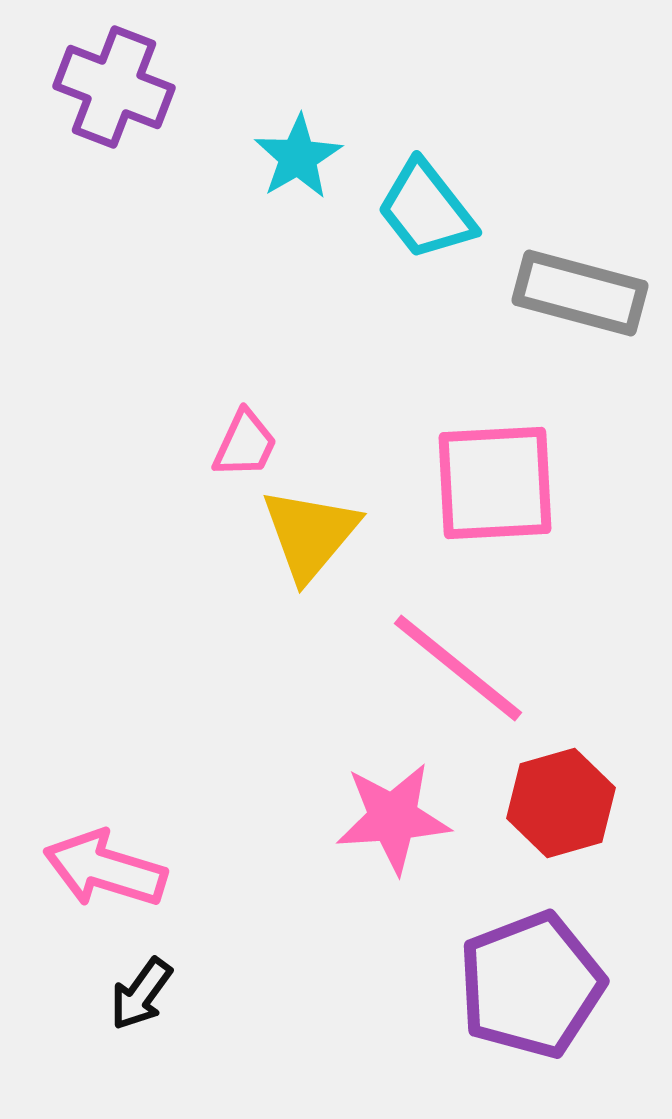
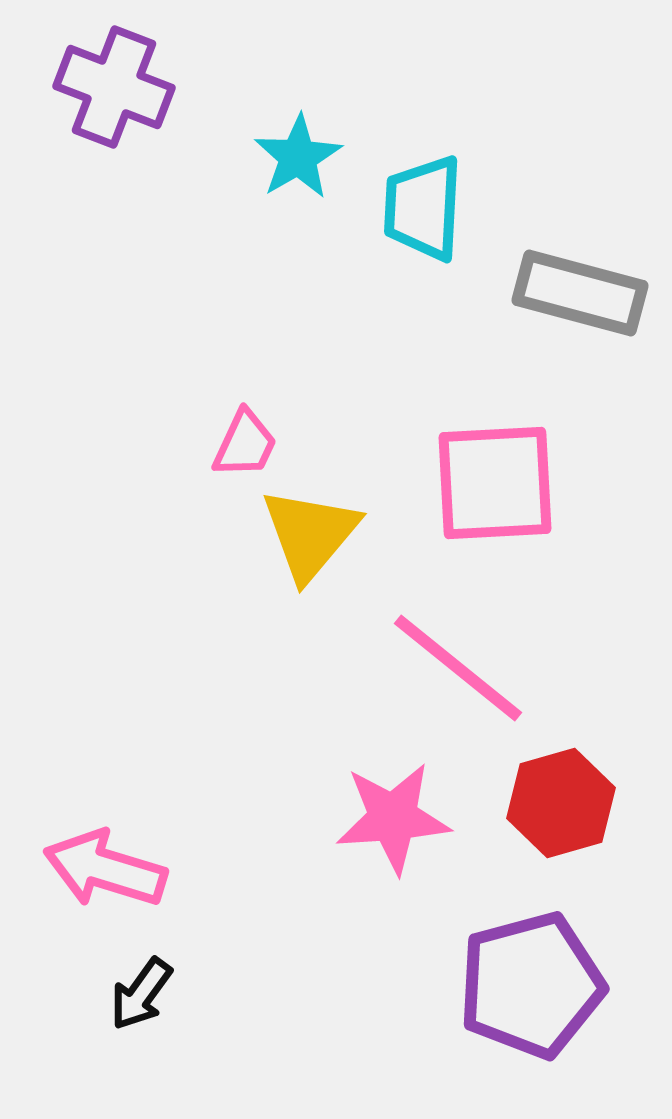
cyan trapezoid: moved 3 px left, 2 px up; rotated 41 degrees clockwise
purple pentagon: rotated 6 degrees clockwise
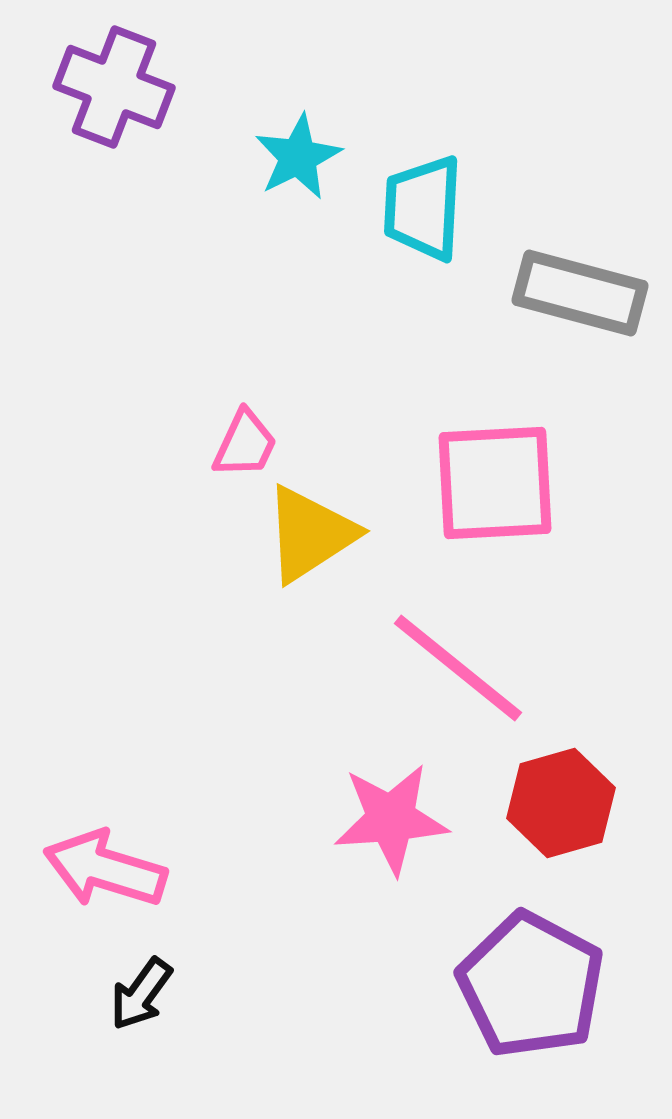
cyan star: rotated 4 degrees clockwise
yellow triangle: rotated 17 degrees clockwise
pink star: moved 2 px left, 1 px down
purple pentagon: rotated 29 degrees counterclockwise
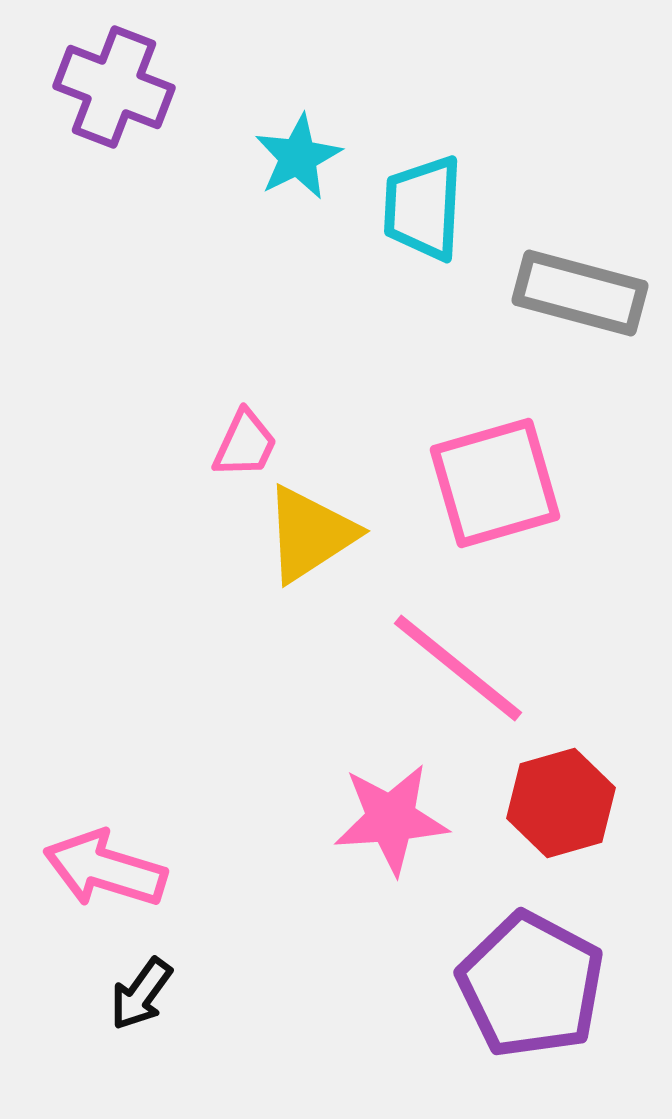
pink square: rotated 13 degrees counterclockwise
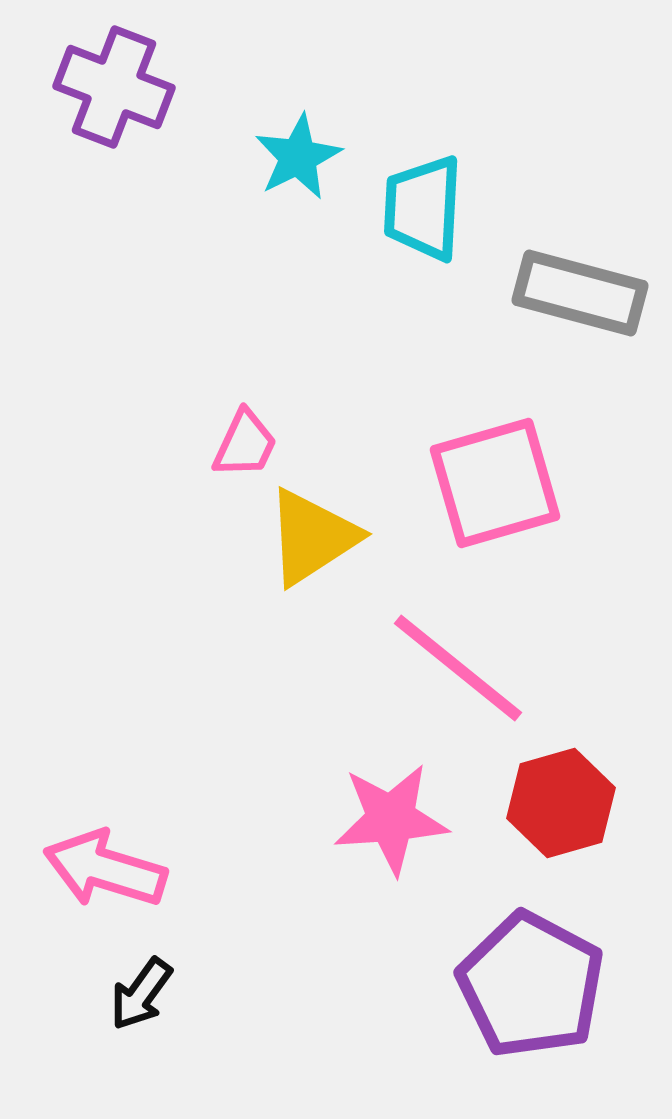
yellow triangle: moved 2 px right, 3 px down
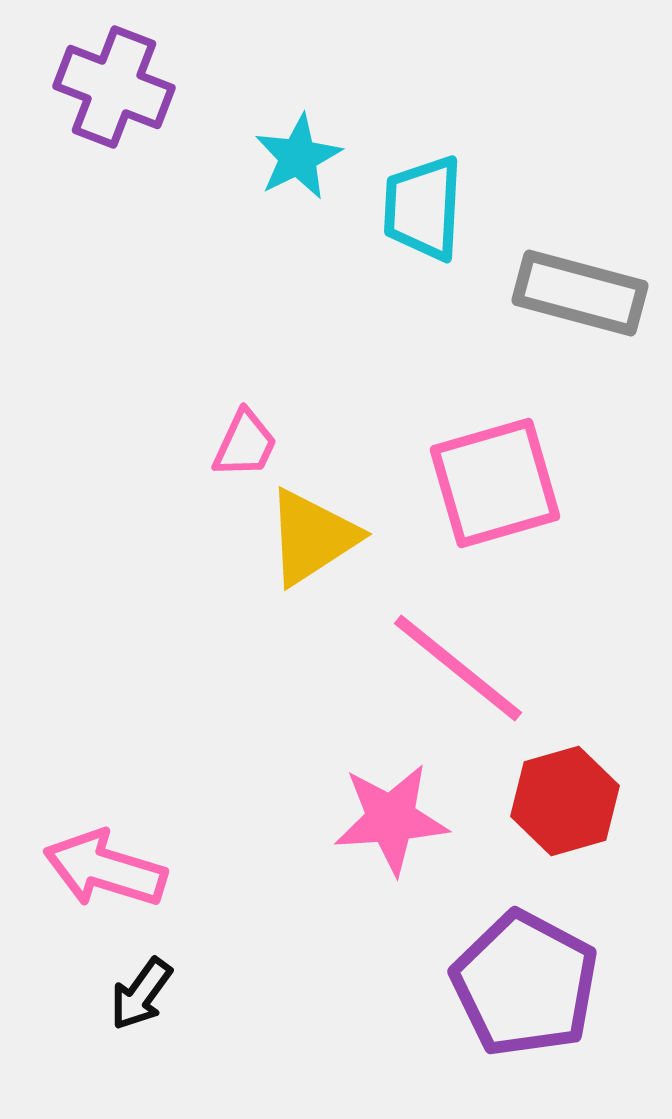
red hexagon: moved 4 px right, 2 px up
purple pentagon: moved 6 px left, 1 px up
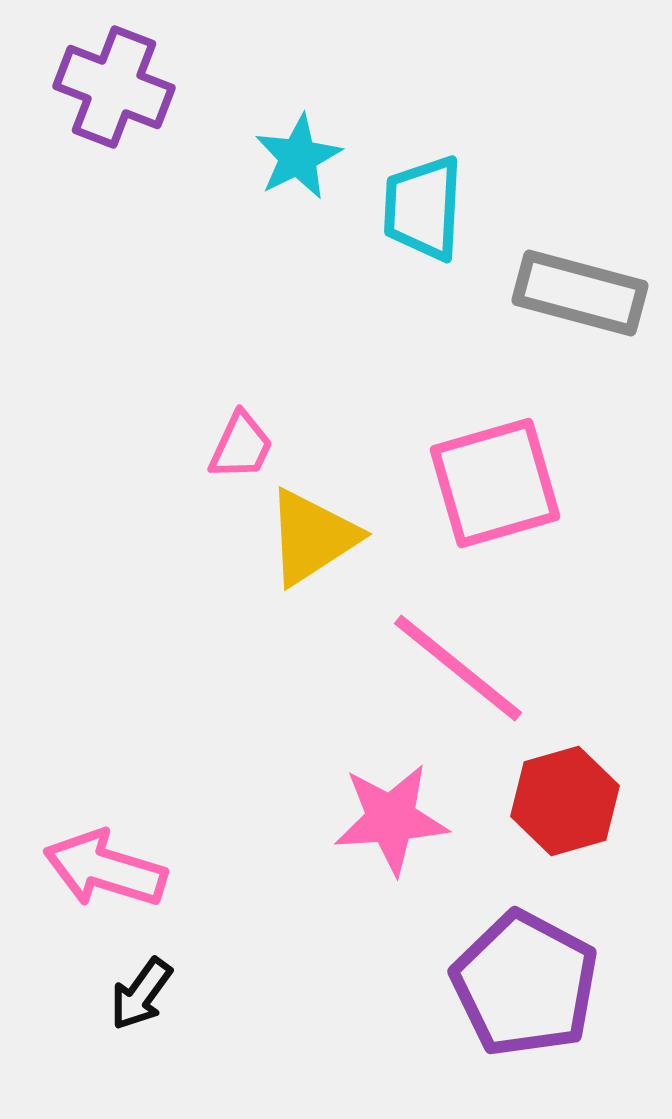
pink trapezoid: moved 4 px left, 2 px down
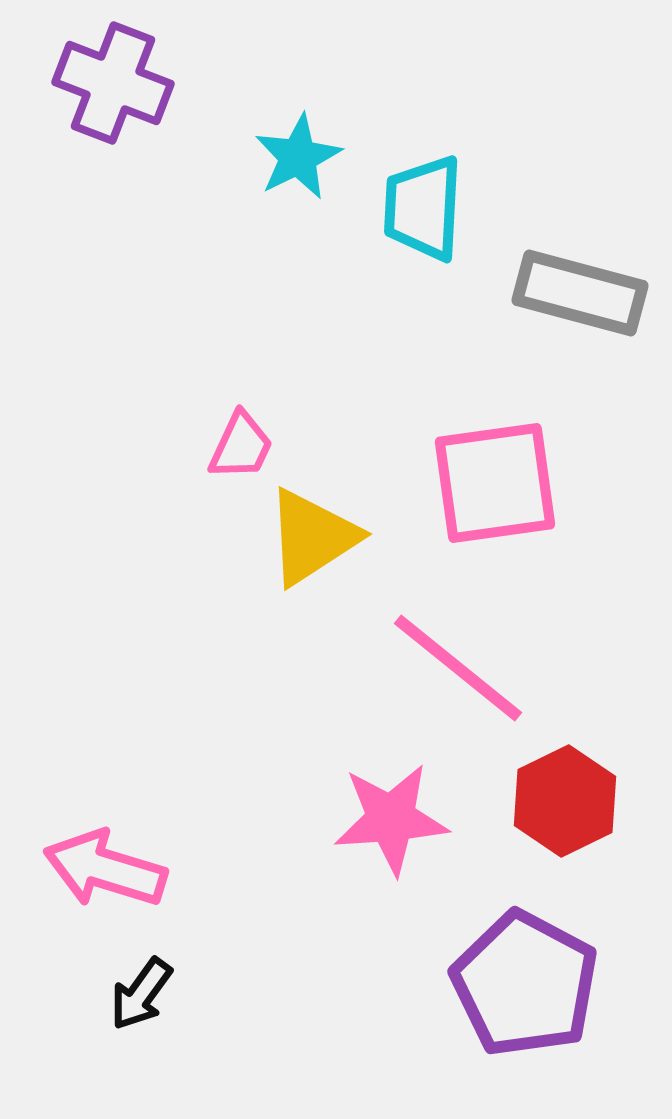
purple cross: moved 1 px left, 4 px up
pink square: rotated 8 degrees clockwise
red hexagon: rotated 10 degrees counterclockwise
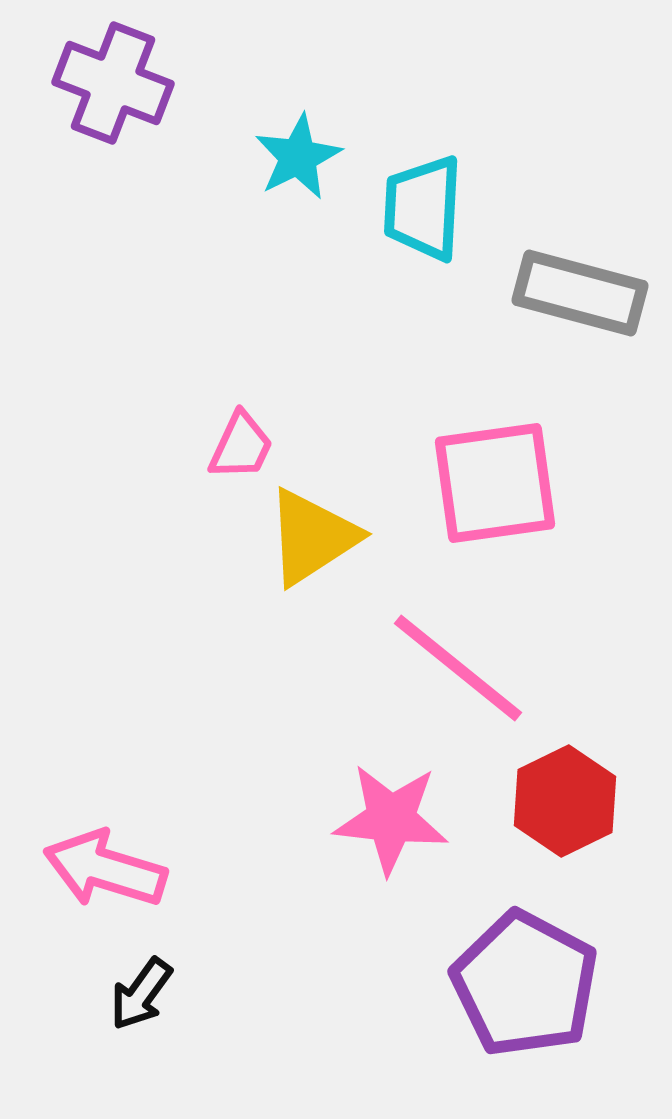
pink star: rotated 10 degrees clockwise
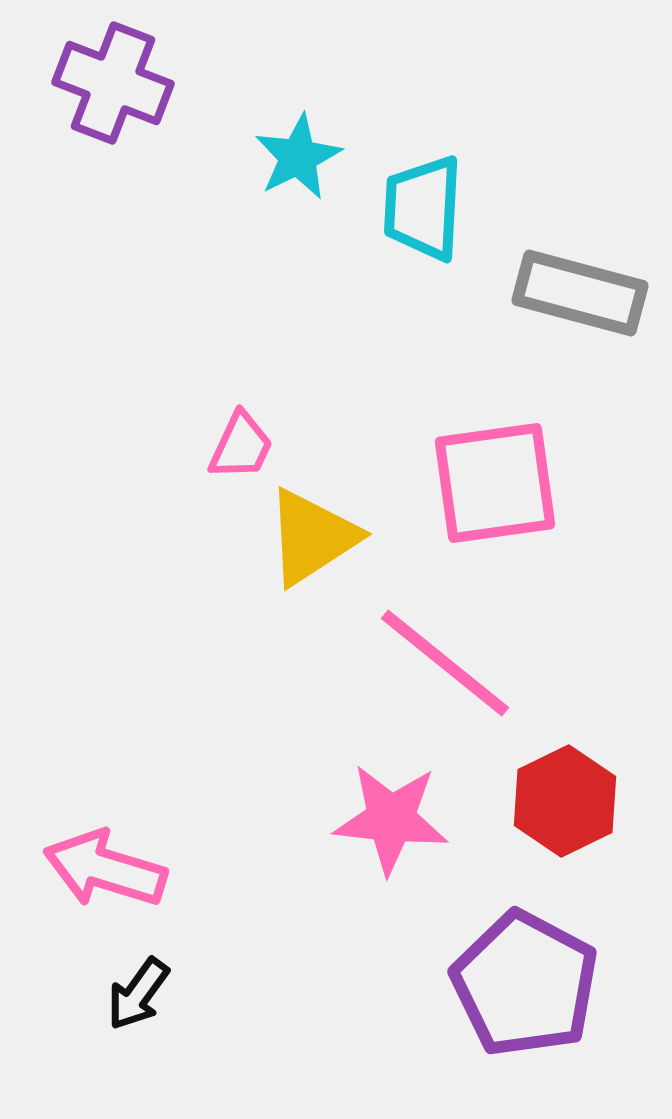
pink line: moved 13 px left, 5 px up
black arrow: moved 3 px left
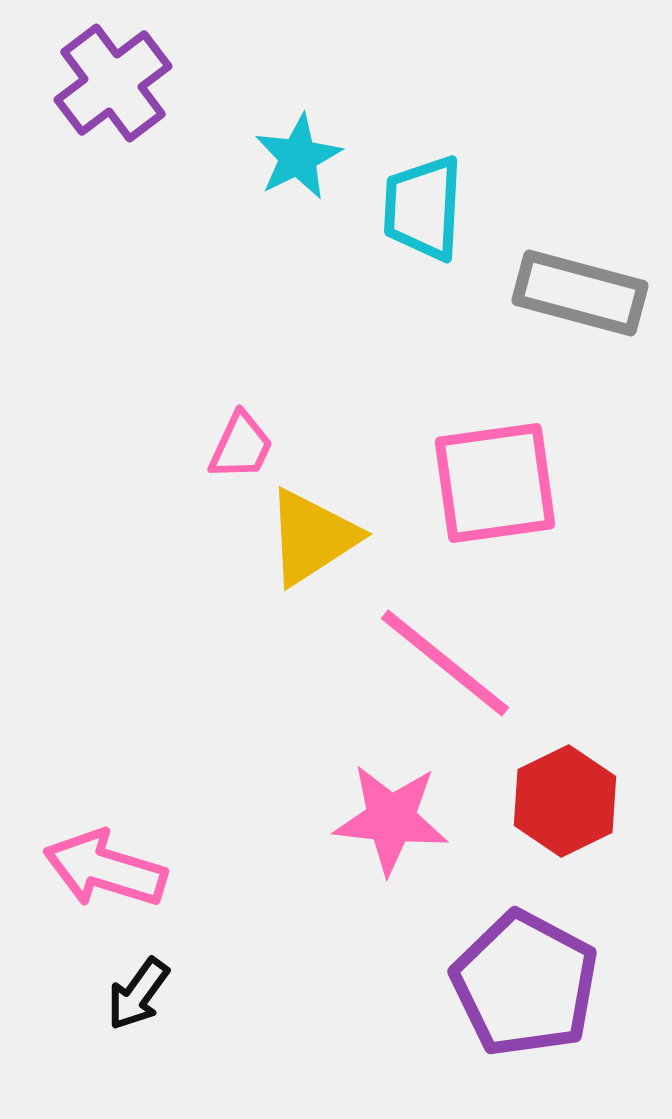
purple cross: rotated 32 degrees clockwise
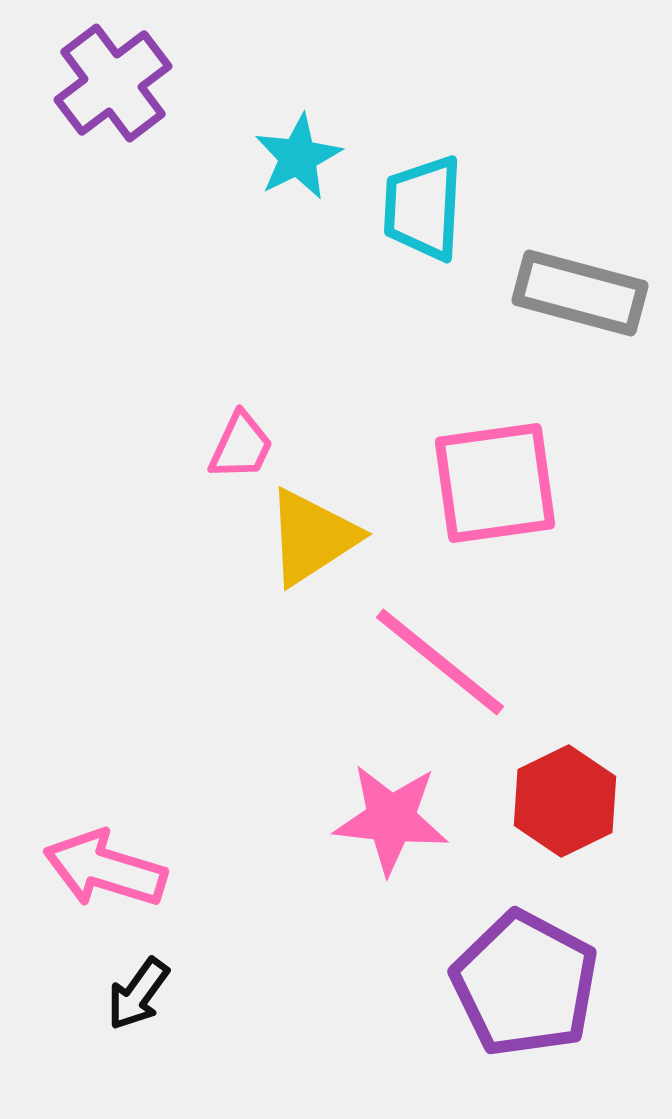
pink line: moved 5 px left, 1 px up
